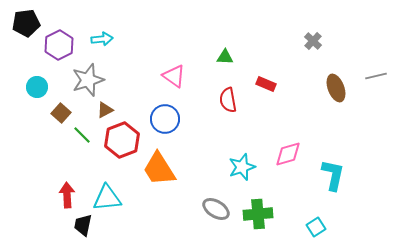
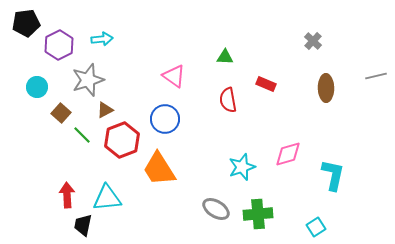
brown ellipse: moved 10 px left; rotated 20 degrees clockwise
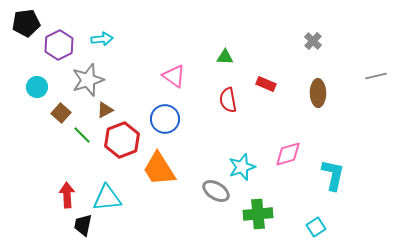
brown ellipse: moved 8 px left, 5 px down
gray ellipse: moved 18 px up
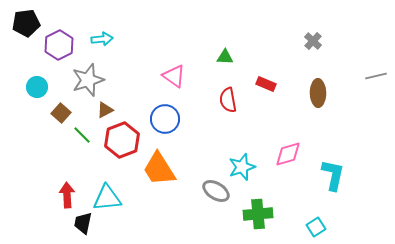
black trapezoid: moved 2 px up
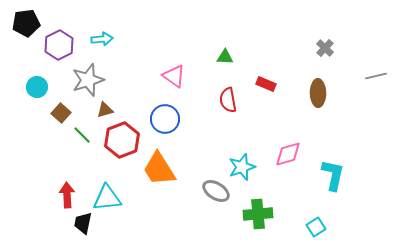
gray cross: moved 12 px right, 7 px down
brown triangle: rotated 12 degrees clockwise
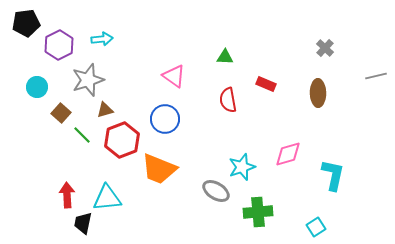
orange trapezoid: rotated 36 degrees counterclockwise
green cross: moved 2 px up
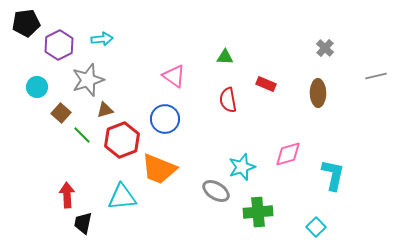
cyan triangle: moved 15 px right, 1 px up
cyan square: rotated 12 degrees counterclockwise
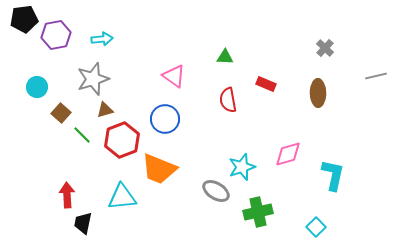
black pentagon: moved 2 px left, 4 px up
purple hexagon: moved 3 px left, 10 px up; rotated 16 degrees clockwise
gray star: moved 5 px right, 1 px up
green cross: rotated 8 degrees counterclockwise
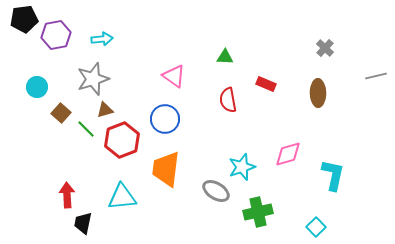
green line: moved 4 px right, 6 px up
orange trapezoid: moved 7 px right; rotated 75 degrees clockwise
